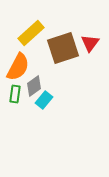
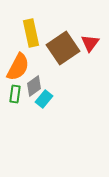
yellow rectangle: rotated 60 degrees counterclockwise
brown square: rotated 16 degrees counterclockwise
cyan rectangle: moved 1 px up
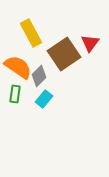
yellow rectangle: rotated 16 degrees counterclockwise
brown square: moved 1 px right, 6 px down
orange semicircle: rotated 84 degrees counterclockwise
gray diamond: moved 5 px right, 10 px up; rotated 10 degrees counterclockwise
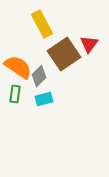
yellow rectangle: moved 11 px right, 9 px up
red triangle: moved 1 px left, 1 px down
cyan rectangle: rotated 36 degrees clockwise
